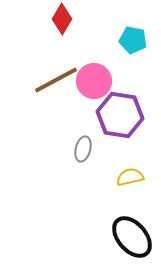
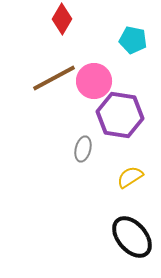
brown line: moved 2 px left, 2 px up
yellow semicircle: rotated 20 degrees counterclockwise
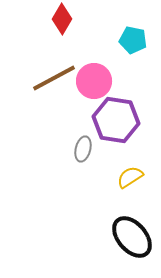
purple hexagon: moved 4 px left, 5 px down
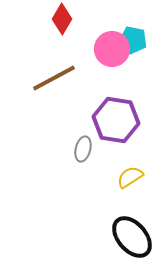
pink circle: moved 18 px right, 32 px up
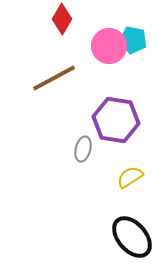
pink circle: moved 3 px left, 3 px up
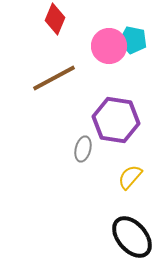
red diamond: moved 7 px left; rotated 8 degrees counterclockwise
yellow semicircle: rotated 16 degrees counterclockwise
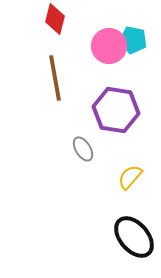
red diamond: rotated 8 degrees counterclockwise
brown line: moved 1 px right; rotated 72 degrees counterclockwise
purple hexagon: moved 10 px up
gray ellipse: rotated 45 degrees counterclockwise
black ellipse: moved 2 px right
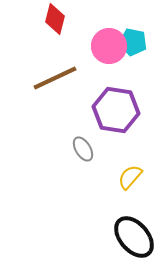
cyan pentagon: moved 2 px down
brown line: rotated 75 degrees clockwise
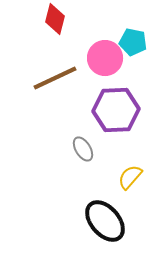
pink circle: moved 4 px left, 12 px down
purple hexagon: rotated 12 degrees counterclockwise
black ellipse: moved 29 px left, 16 px up
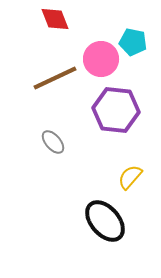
red diamond: rotated 36 degrees counterclockwise
pink circle: moved 4 px left, 1 px down
purple hexagon: rotated 9 degrees clockwise
gray ellipse: moved 30 px left, 7 px up; rotated 10 degrees counterclockwise
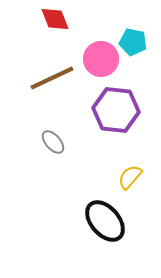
brown line: moved 3 px left
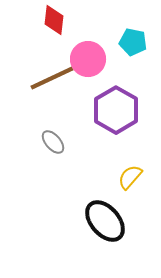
red diamond: moved 1 px left, 1 px down; rotated 28 degrees clockwise
pink circle: moved 13 px left
purple hexagon: rotated 24 degrees clockwise
